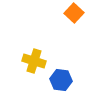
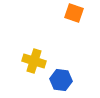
orange square: rotated 24 degrees counterclockwise
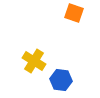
yellow cross: rotated 15 degrees clockwise
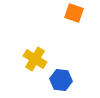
yellow cross: moved 1 px right, 2 px up
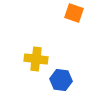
yellow cross: moved 1 px right; rotated 25 degrees counterclockwise
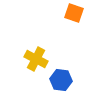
yellow cross: rotated 20 degrees clockwise
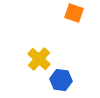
yellow cross: moved 3 px right; rotated 15 degrees clockwise
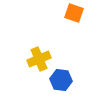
yellow cross: rotated 25 degrees clockwise
